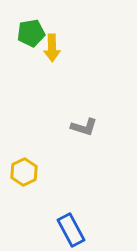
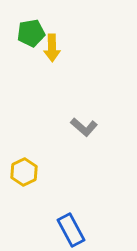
gray L-shape: rotated 24 degrees clockwise
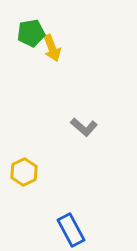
yellow arrow: rotated 20 degrees counterclockwise
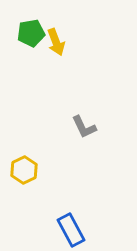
yellow arrow: moved 4 px right, 6 px up
gray L-shape: rotated 24 degrees clockwise
yellow hexagon: moved 2 px up
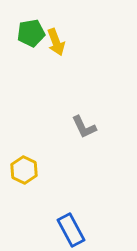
yellow hexagon: rotated 8 degrees counterclockwise
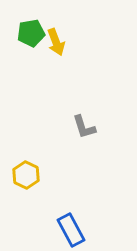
gray L-shape: rotated 8 degrees clockwise
yellow hexagon: moved 2 px right, 5 px down
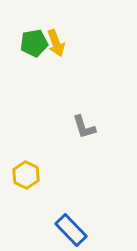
green pentagon: moved 3 px right, 10 px down
yellow arrow: moved 1 px down
blue rectangle: rotated 16 degrees counterclockwise
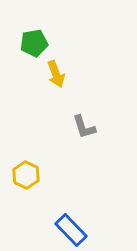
yellow arrow: moved 31 px down
